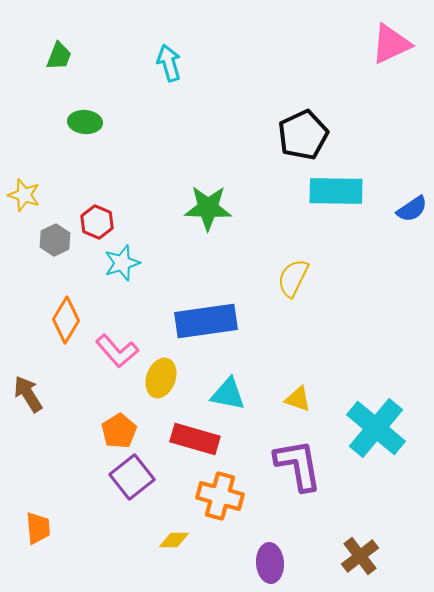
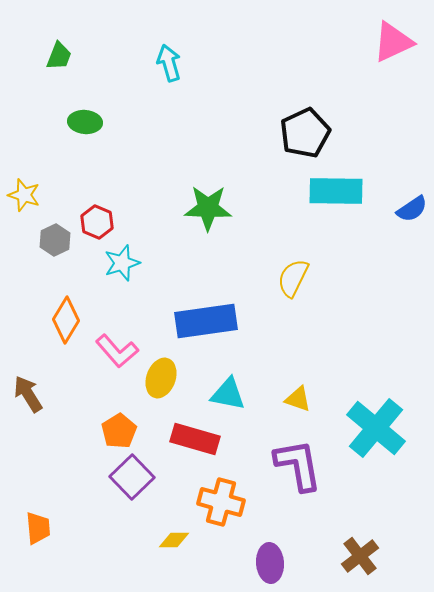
pink triangle: moved 2 px right, 2 px up
black pentagon: moved 2 px right, 2 px up
purple square: rotated 6 degrees counterclockwise
orange cross: moved 1 px right, 6 px down
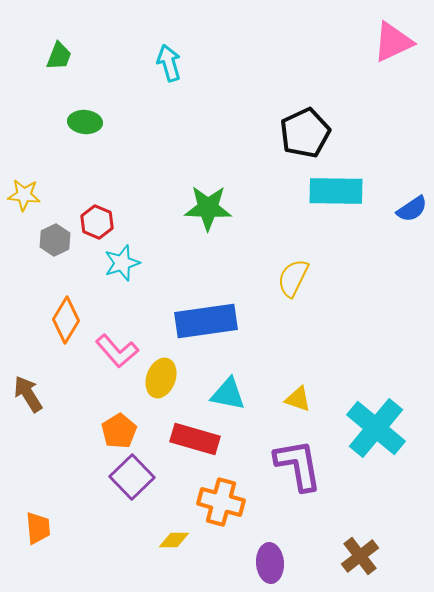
yellow star: rotated 12 degrees counterclockwise
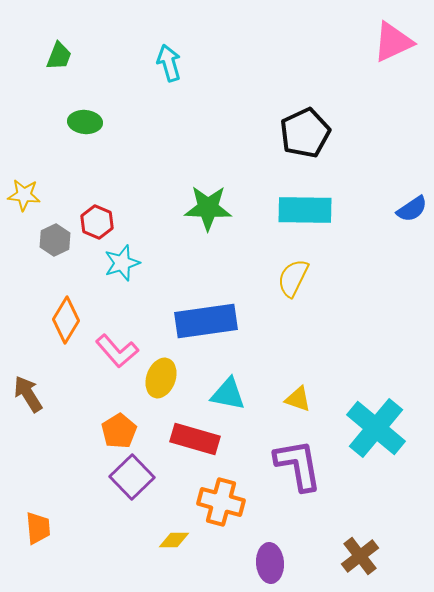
cyan rectangle: moved 31 px left, 19 px down
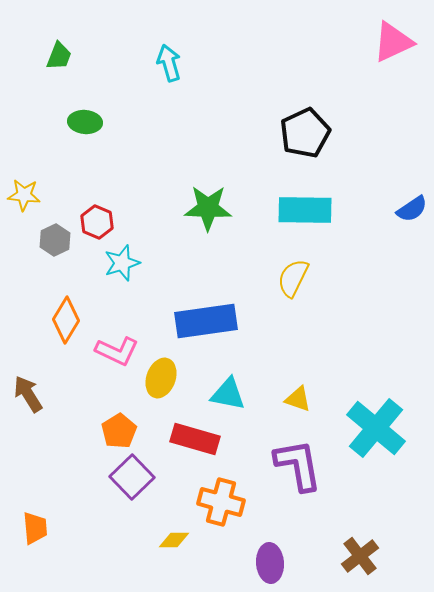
pink L-shape: rotated 24 degrees counterclockwise
orange trapezoid: moved 3 px left
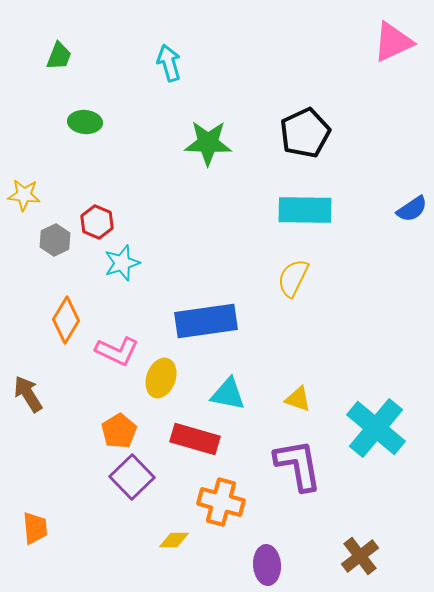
green star: moved 65 px up
purple ellipse: moved 3 px left, 2 px down
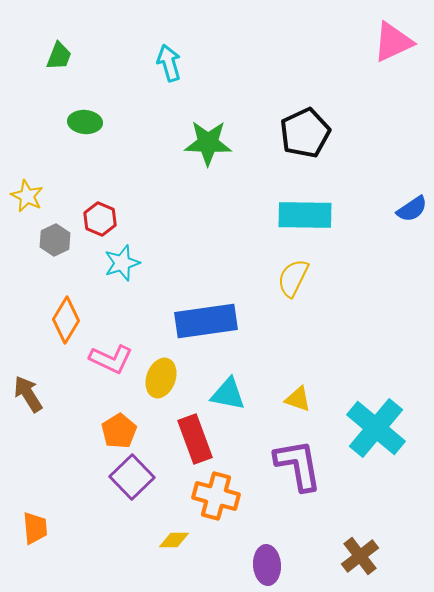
yellow star: moved 3 px right, 1 px down; rotated 20 degrees clockwise
cyan rectangle: moved 5 px down
red hexagon: moved 3 px right, 3 px up
pink L-shape: moved 6 px left, 8 px down
red rectangle: rotated 54 degrees clockwise
orange cross: moved 5 px left, 6 px up
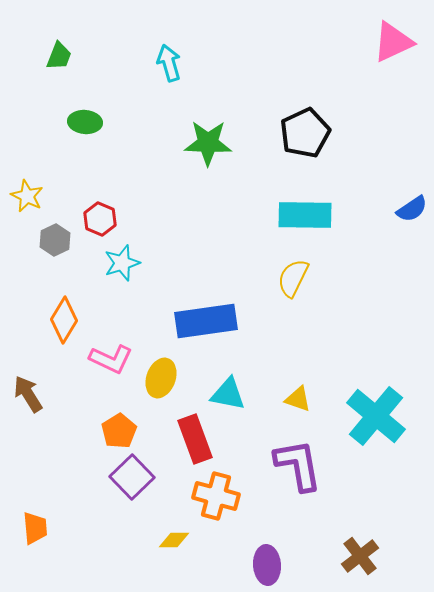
orange diamond: moved 2 px left
cyan cross: moved 12 px up
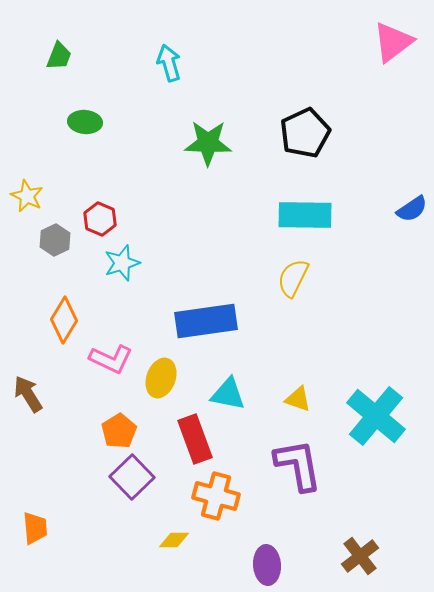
pink triangle: rotated 12 degrees counterclockwise
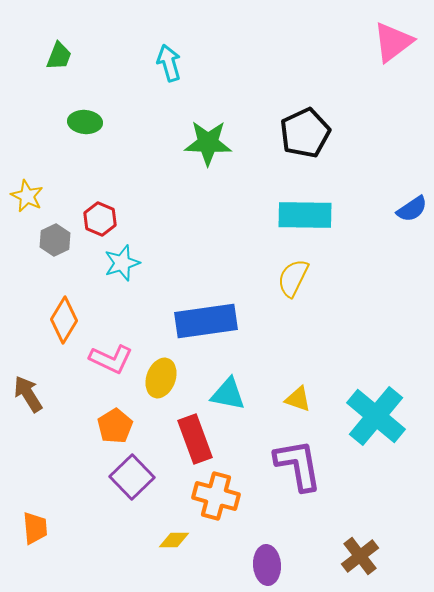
orange pentagon: moved 4 px left, 5 px up
